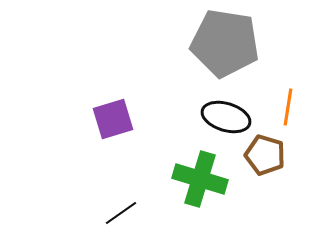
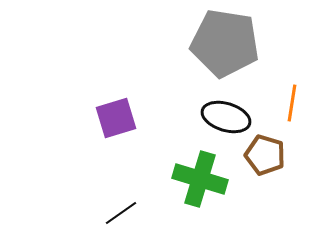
orange line: moved 4 px right, 4 px up
purple square: moved 3 px right, 1 px up
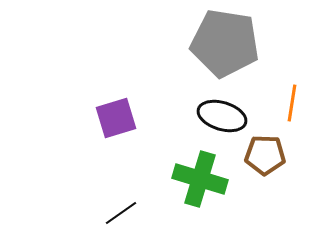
black ellipse: moved 4 px left, 1 px up
brown pentagon: rotated 15 degrees counterclockwise
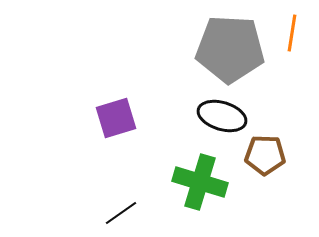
gray pentagon: moved 5 px right, 6 px down; rotated 6 degrees counterclockwise
orange line: moved 70 px up
green cross: moved 3 px down
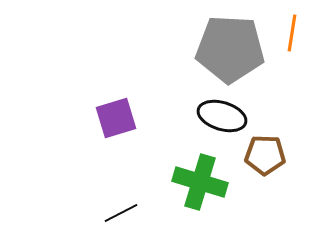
black line: rotated 8 degrees clockwise
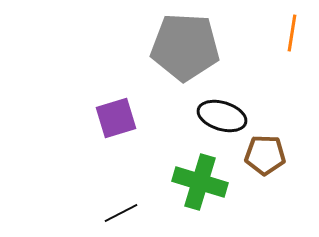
gray pentagon: moved 45 px left, 2 px up
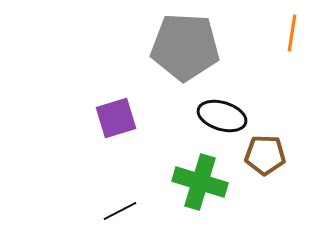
black line: moved 1 px left, 2 px up
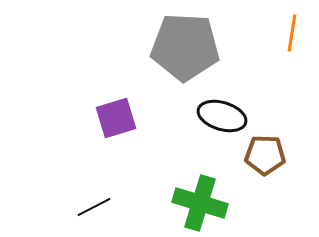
green cross: moved 21 px down
black line: moved 26 px left, 4 px up
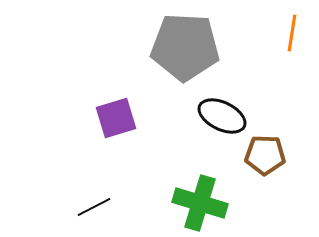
black ellipse: rotated 9 degrees clockwise
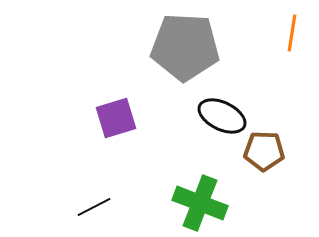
brown pentagon: moved 1 px left, 4 px up
green cross: rotated 4 degrees clockwise
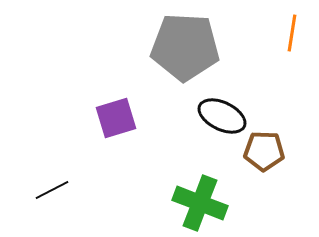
black line: moved 42 px left, 17 px up
